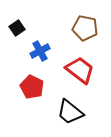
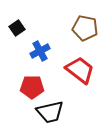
red pentagon: rotated 25 degrees counterclockwise
black trapezoid: moved 20 px left; rotated 52 degrees counterclockwise
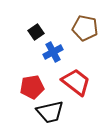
black square: moved 19 px right, 4 px down
blue cross: moved 13 px right, 1 px down
red trapezoid: moved 4 px left, 12 px down
red pentagon: rotated 10 degrees counterclockwise
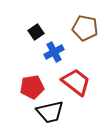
blue cross: moved 1 px right
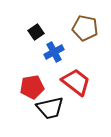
black trapezoid: moved 4 px up
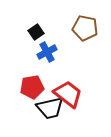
blue cross: moved 7 px left
red trapezoid: moved 8 px left, 12 px down
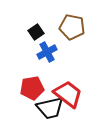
brown pentagon: moved 13 px left, 1 px up
red pentagon: moved 1 px down
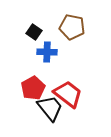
black square: moved 2 px left; rotated 21 degrees counterclockwise
blue cross: rotated 30 degrees clockwise
red pentagon: moved 1 px right; rotated 20 degrees counterclockwise
black trapezoid: rotated 116 degrees counterclockwise
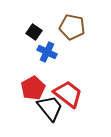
blue cross: rotated 24 degrees clockwise
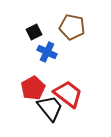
black square: rotated 28 degrees clockwise
